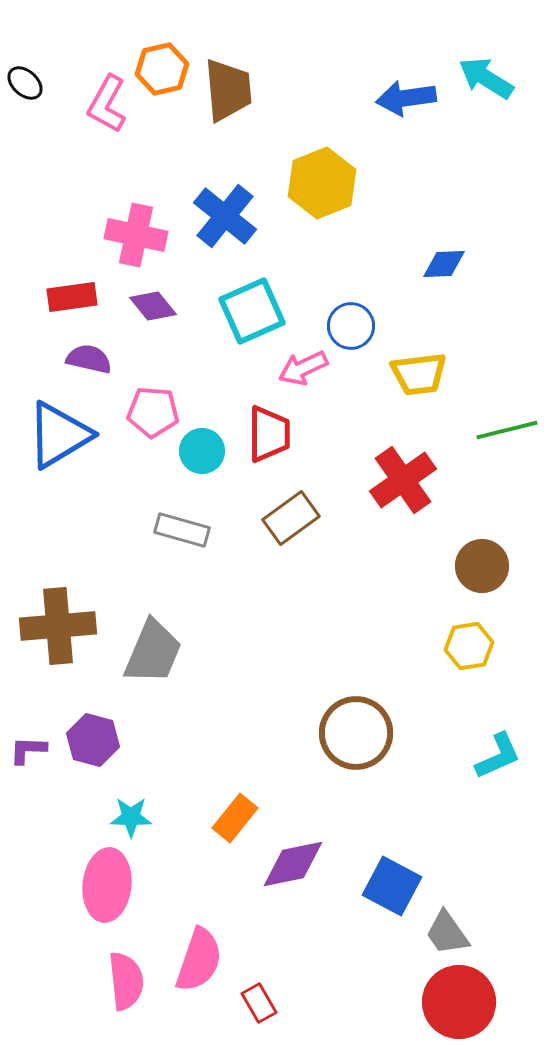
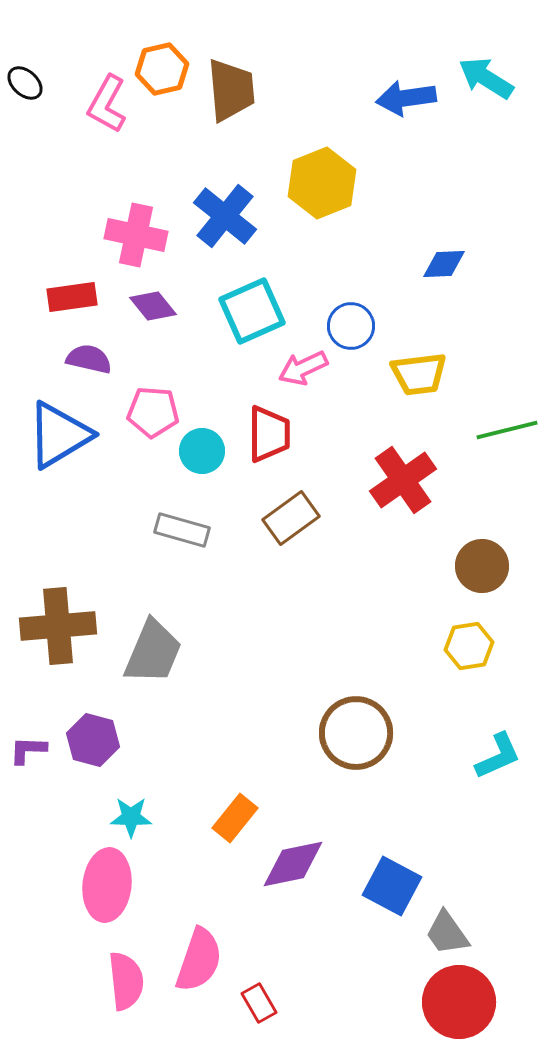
brown trapezoid at (228, 90): moved 3 px right
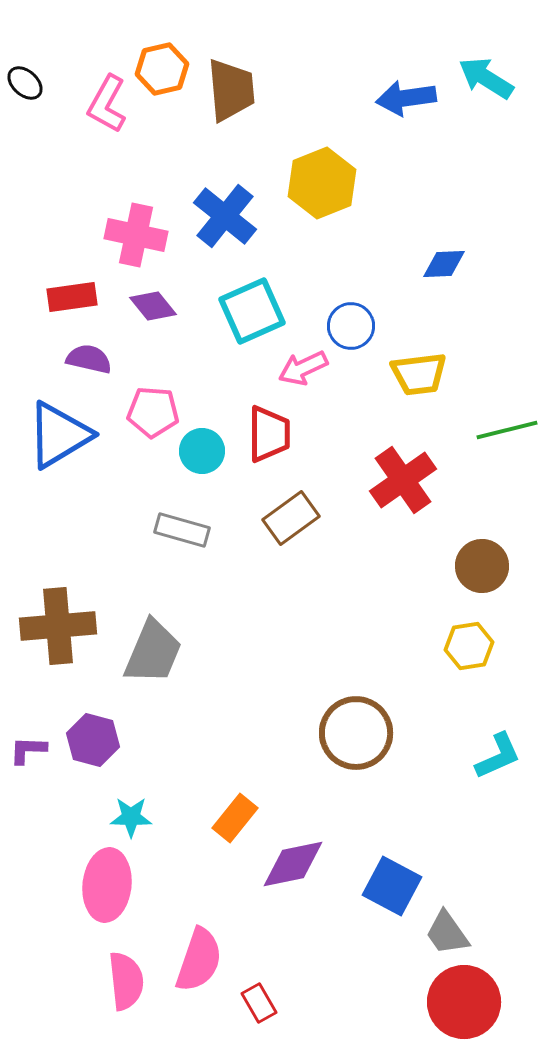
red circle at (459, 1002): moved 5 px right
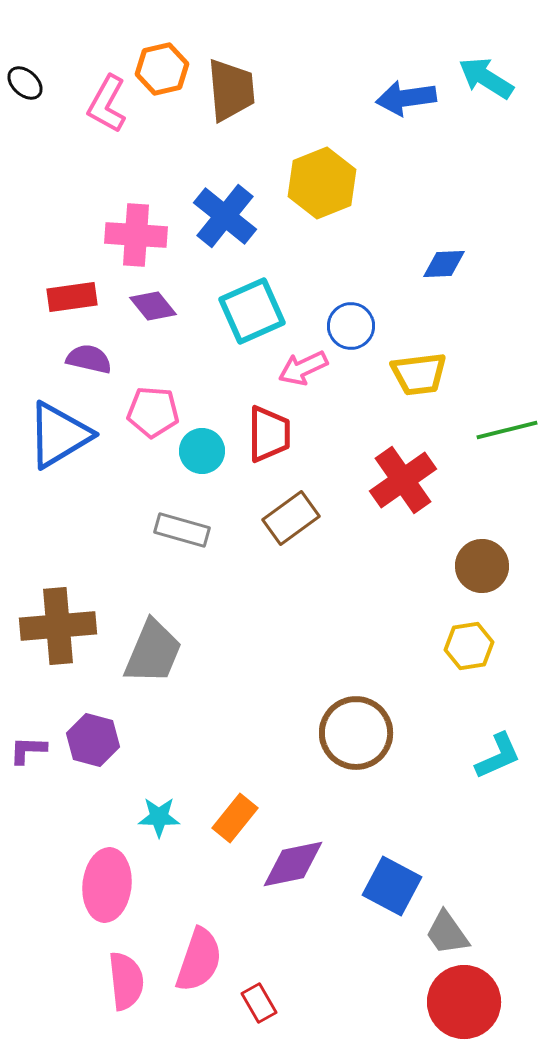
pink cross at (136, 235): rotated 8 degrees counterclockwise
cyan star at (131, 817): moved 28 px right
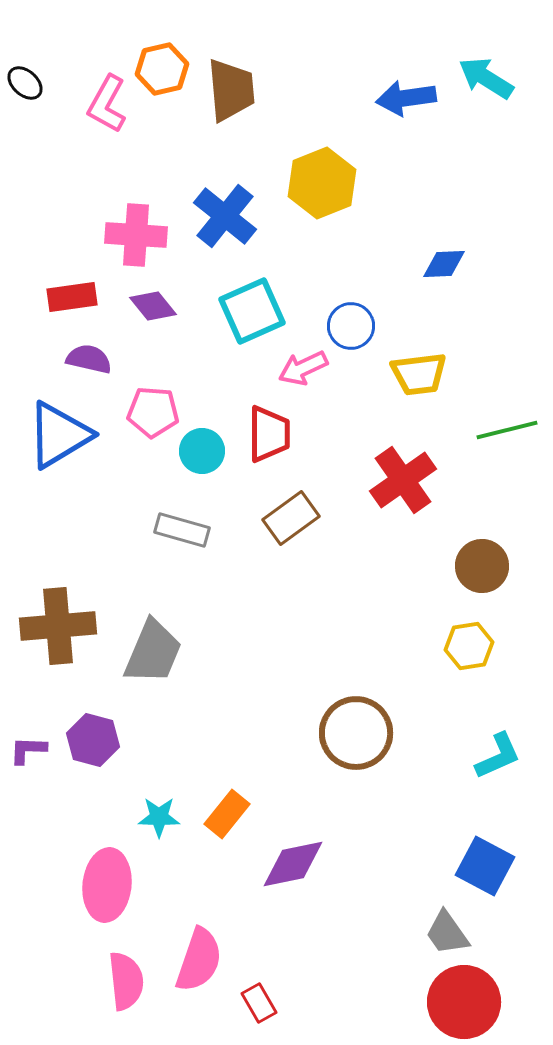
orange rectangle at (235, 818): moved 8 px left, 4 px up
blue square at (392, 886): moved 93 px right, 20 px up
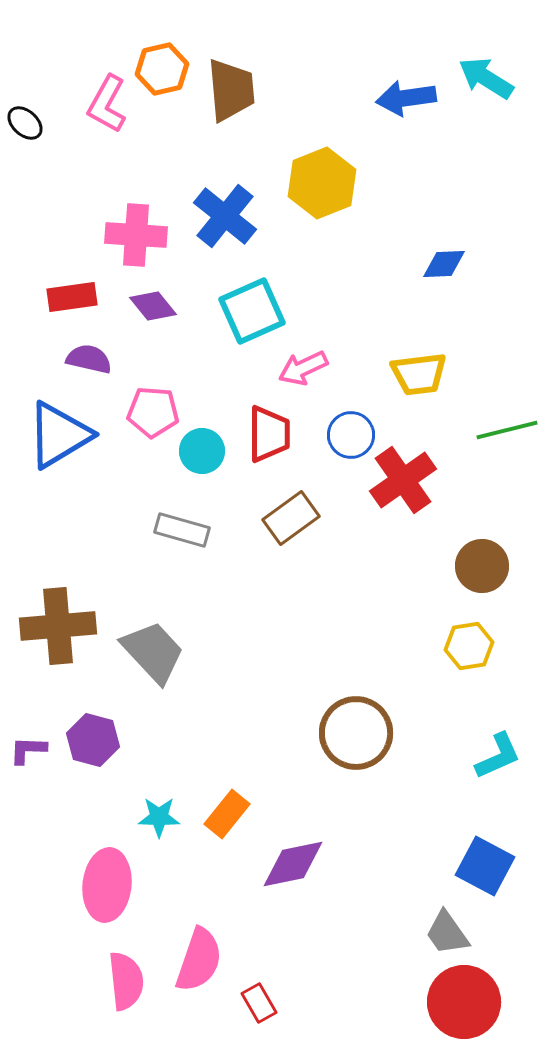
black ellipse at (25, 83): moved 40 px down
blue circle at (351, 326): moved 109 px down
gray trapezoid at (153, 652): rotated 66 degrees counterclockwise
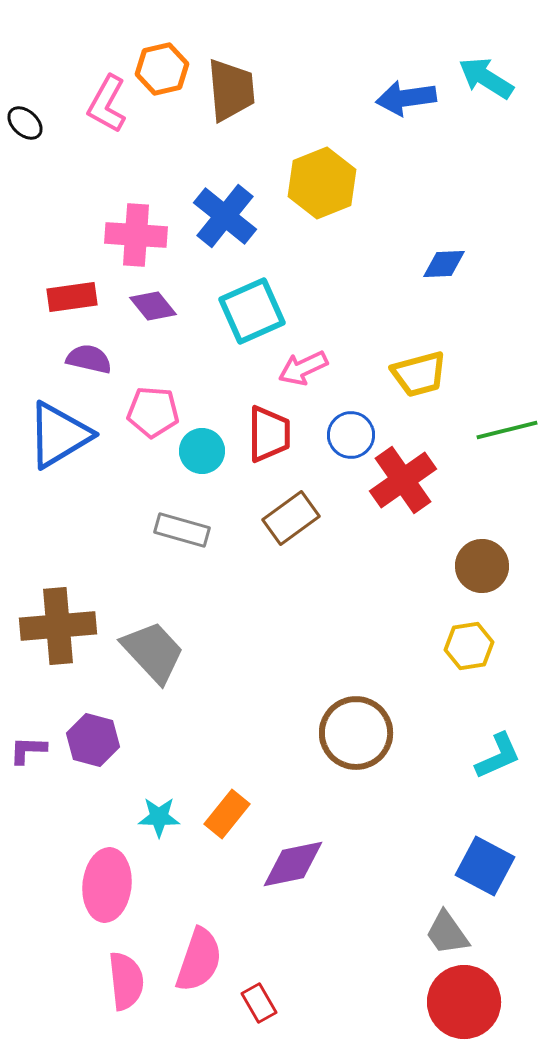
yellow trapezoid at (419, 374): rotated 8 degrees counterclockwise
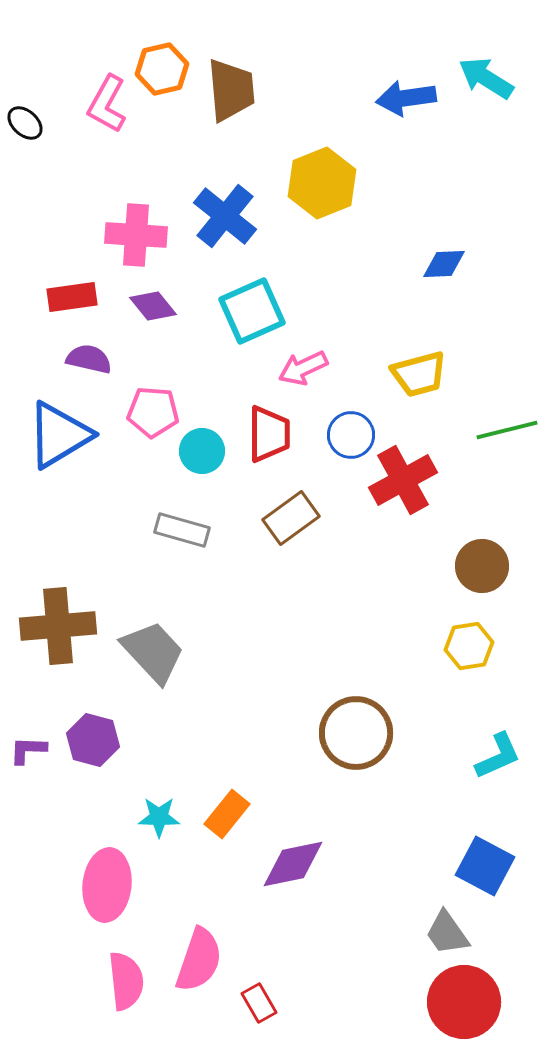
red cross at (403, 480): rotated 6 degrees clockwise
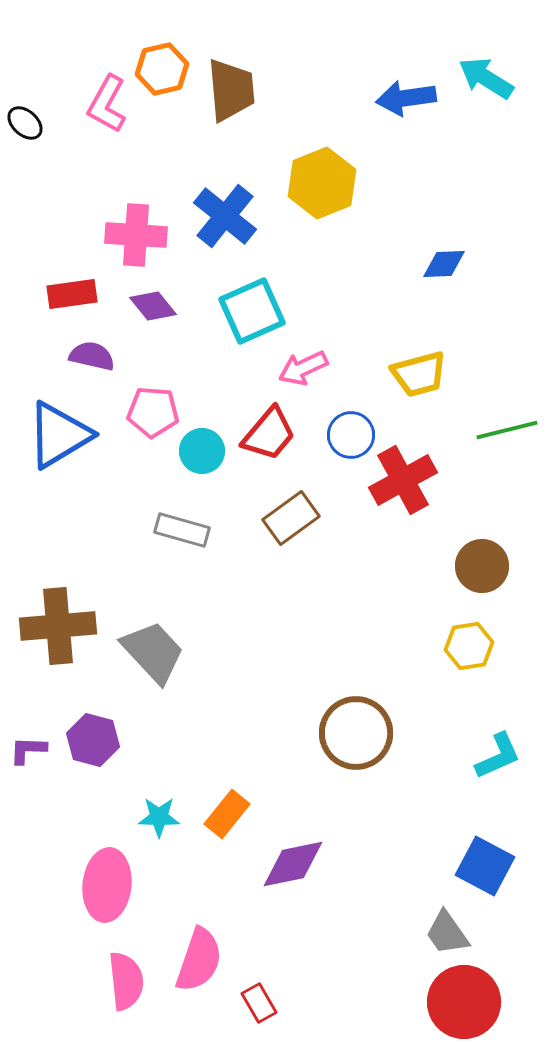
red rectangle at (72, 297): moved 3 px up
purple semicircle at (89, 359): moved 3 px right, 3 px up
red trapezoid at (269, 434): rotated 40 degrees clockwise
